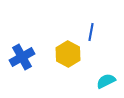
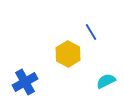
blue line: rotated 42 degrees counterclockwise
blue cross: moved 3 px right, 25 px down
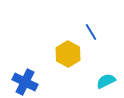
blue cross: rotated 35 degrees counterclockwise
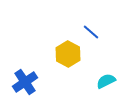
blue line: rotated 18 degrees counterclockwise
blue cross: rotated 30 degrees clockwise
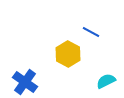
blue line: rotated 12 degrees counterclockwise
blue cross: rotated 20 degrees counterclockwise
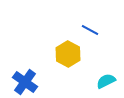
blue line: moved 1 px left, 2 px up
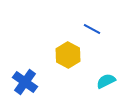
blue line: moved 2 px right, 1 px up
yellow hexagon: moved 1 px down
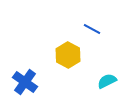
cyan semicircle: moved 1 px right
